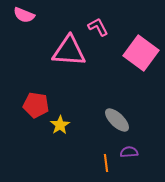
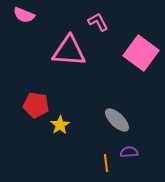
pink L-shape: moved 5 px up
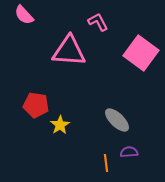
pink semicircle: rotated 25 degrees clockwise
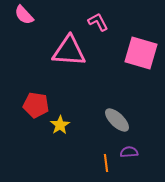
pink square: rotated 20 degrees counterclockwise
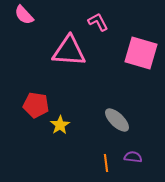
purple semicircle: moved 4 px right, 5 px down; rotated 12 degrees clockwise
